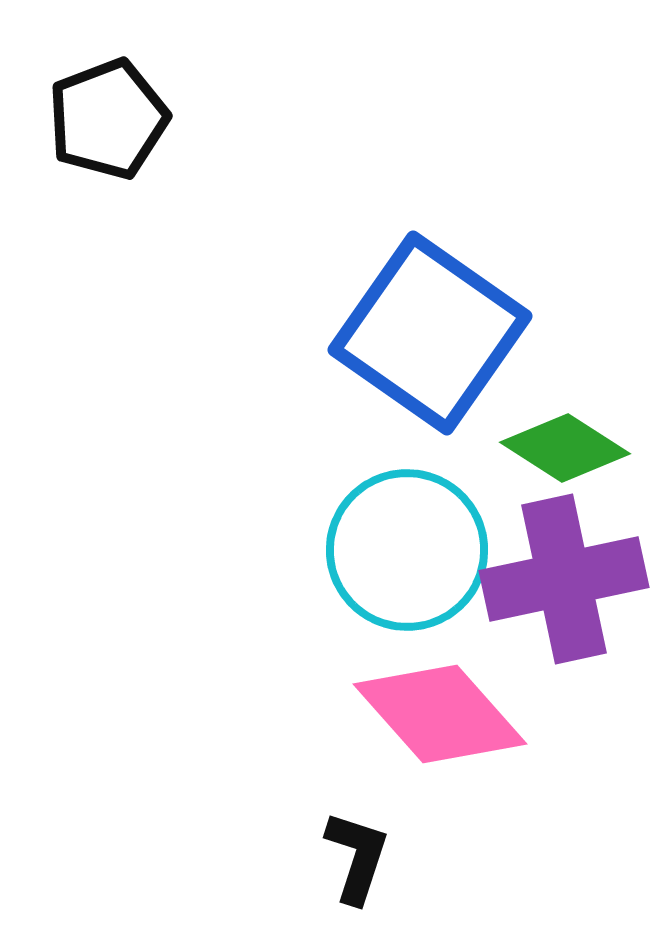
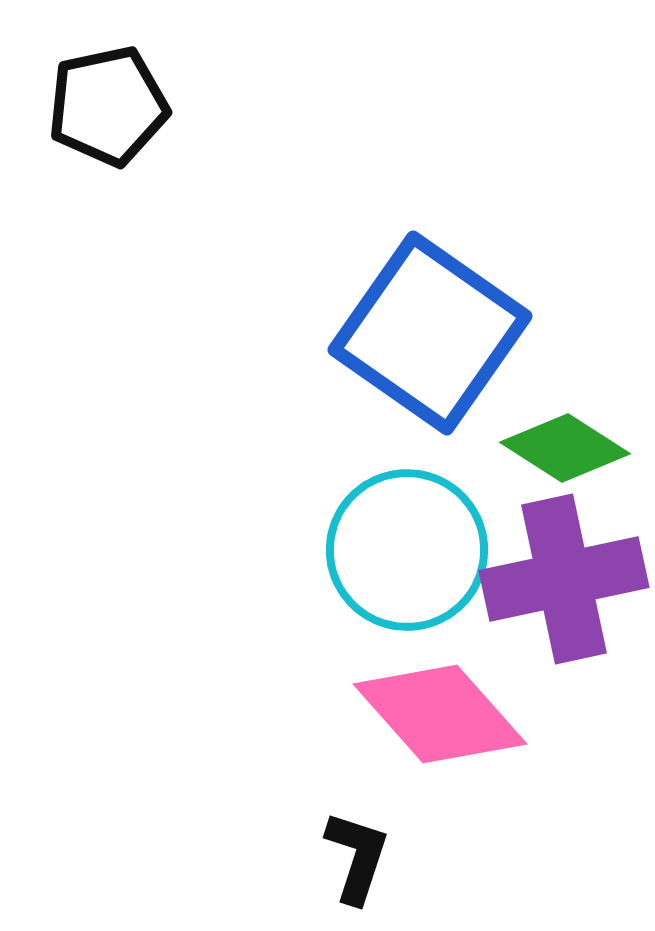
black pentagon: moved 13 px up; rotated 9 degrees clockwise
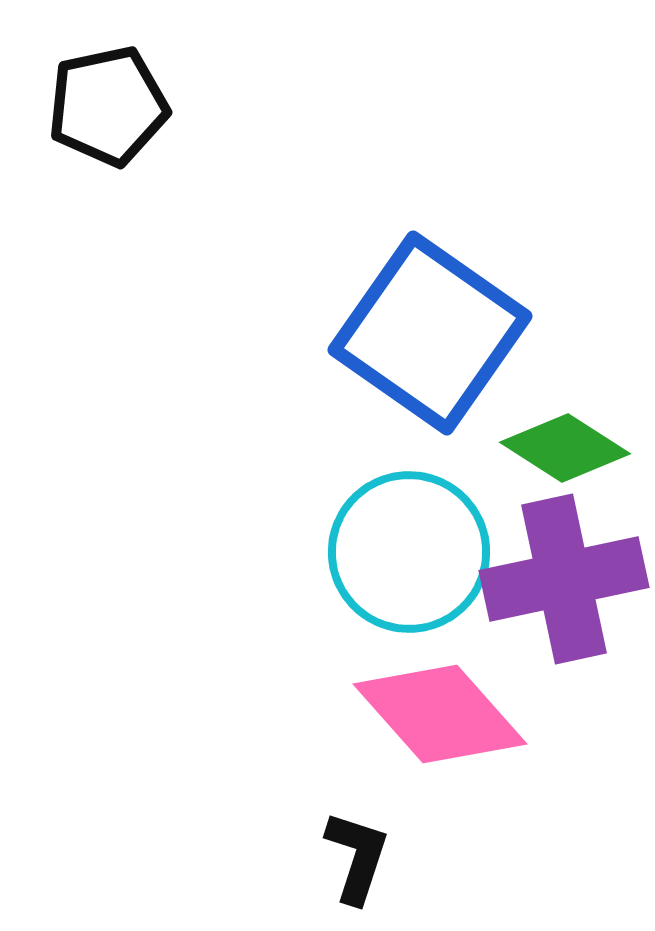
cyan circle: moved 2 px right, 2 px down
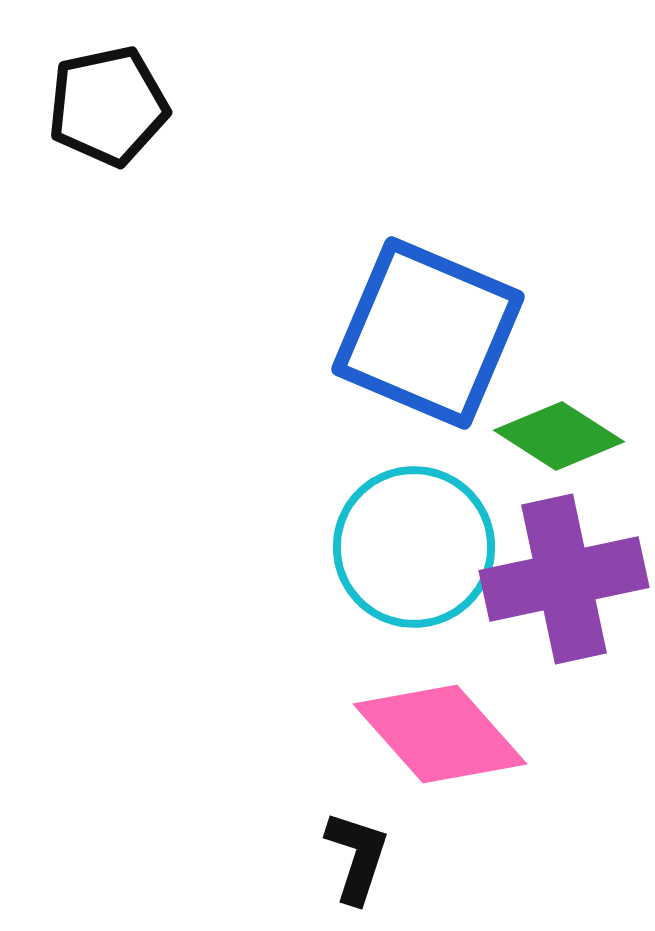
blue square: moved 2 px left; rotated 12 degrees counterclockwise
green diamond: moved 6 px left, 12 px up
cyan circle: moved 5 px right, 5 px up
pink diamond: moved 20 px down
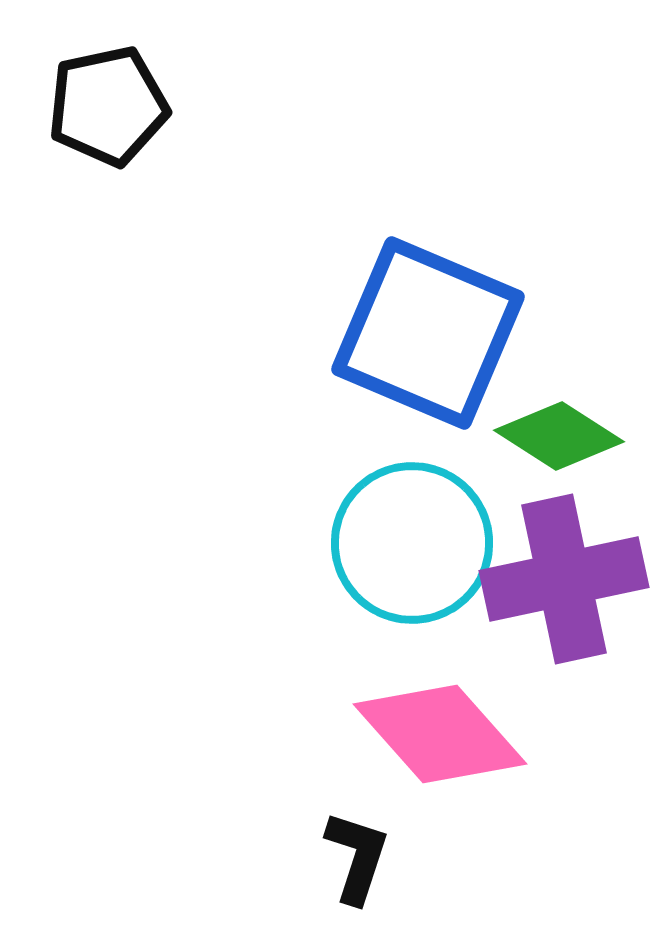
cyan circle: moved 2 px left, 4 px up
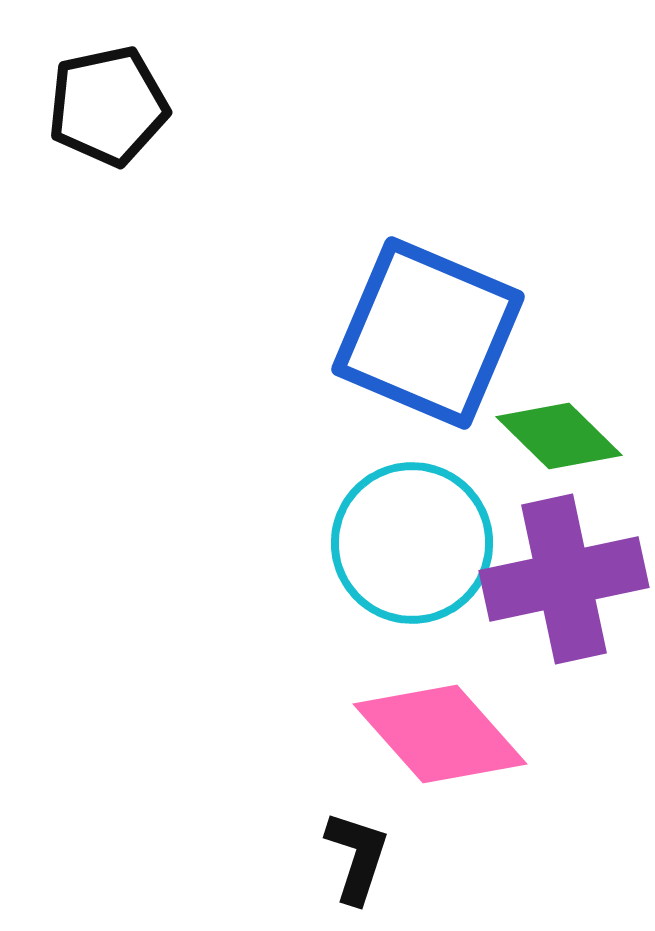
green diamond: rotated 12 degrees clockwise
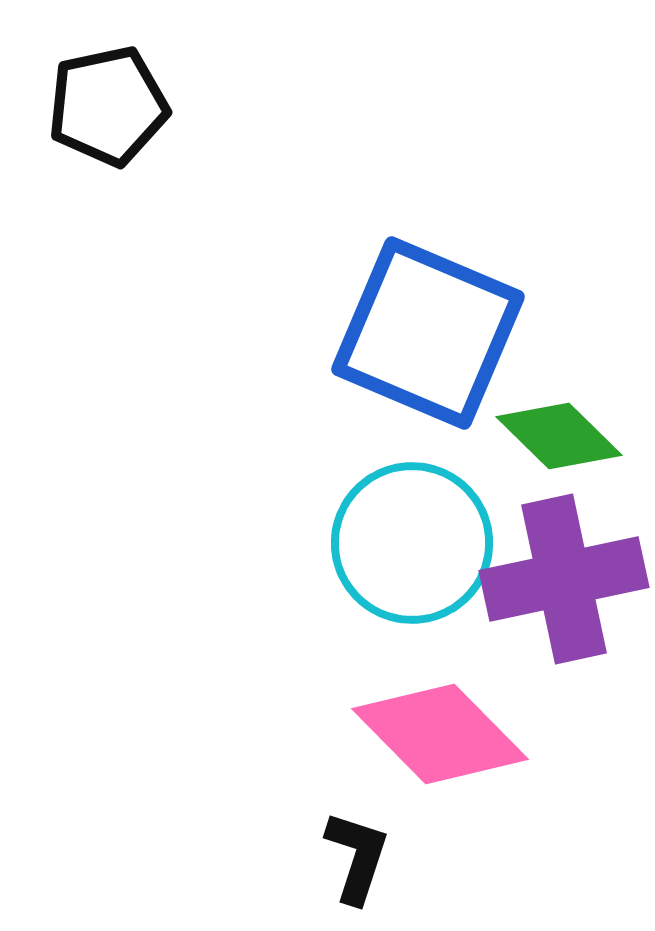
pink diamond: rotated 3 degrees counterclockwise
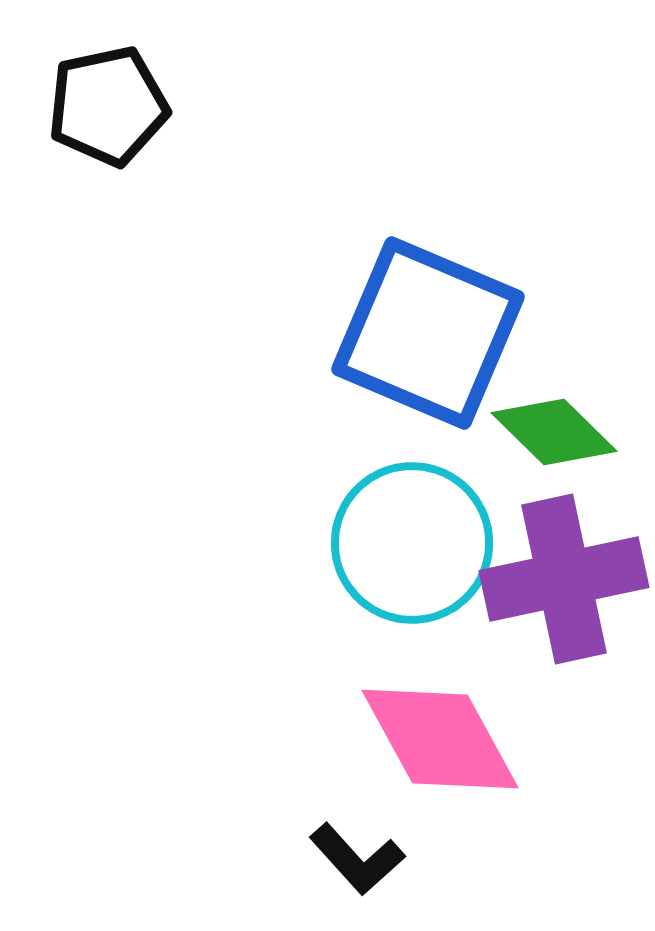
green diamond: moved 5 px left, 4 px up
pink diamond: moved 5 px down; rotated 16 degrees clockwise
black L-shape: moved 2 px down; rotated 120 degrees clockwise
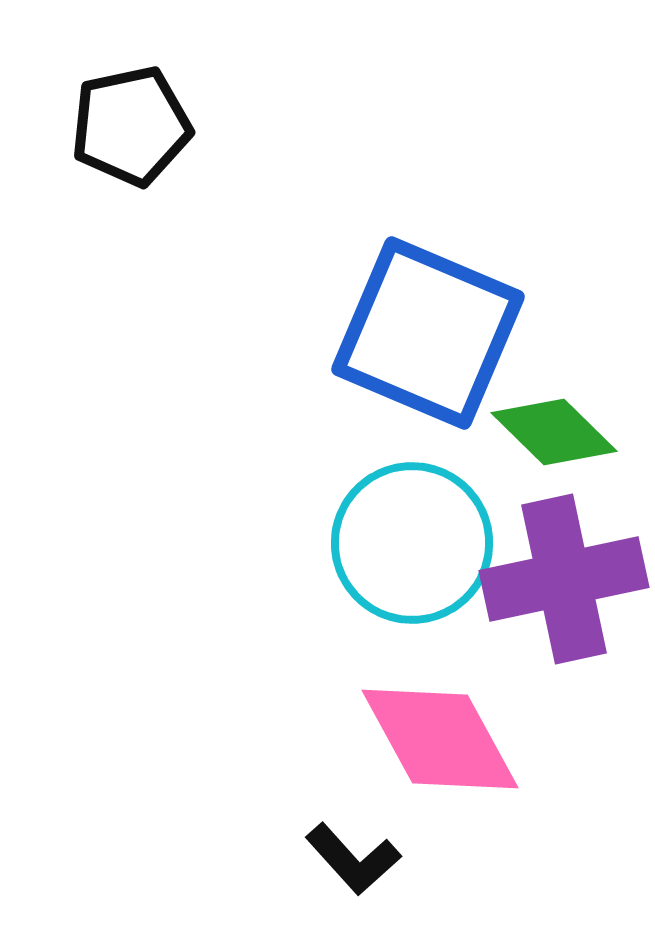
black pentagon: moved 23 px right, 20 px down
black L-shape: moved 4 px left
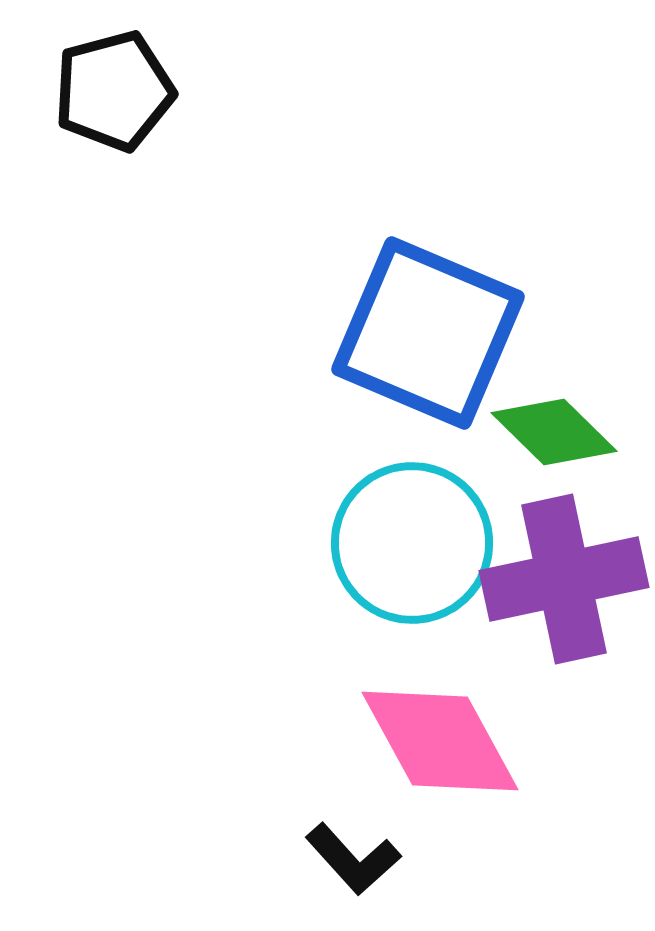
black pentagon: moved 17 px left, 35 px up; rotated 3 degrees counterclockwise
pink diamond: moved 2 px down
